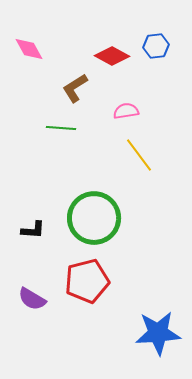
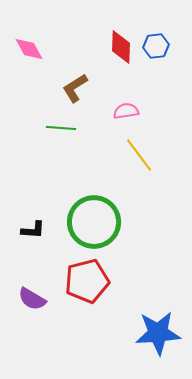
red diamond: moved 9 px right, 9 px up; rotated 64 degrees clockwise
green circle: moved 4 px down
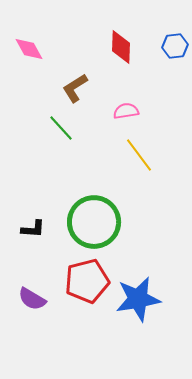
blue hexagon: moved 19 px right
green line: rotated 44 degrees clockwise
black L-shape: moved 1 px up
blue star: moved 20 px left, 34 px up; rotated 6 degrees counterclockwise
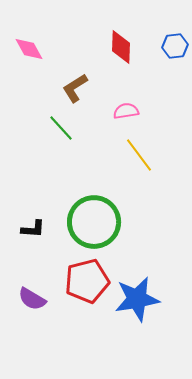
blue star: moved 1 px left
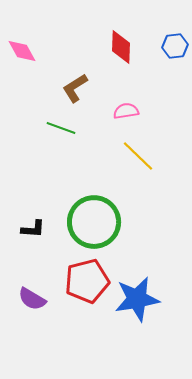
pink diamond: moved 7 px left, 2 px down
green line: rotated 28 degrees counterclockwise
yellow line: moved 1 px left, 1 px down; rotated 9 degrees counterclockwise
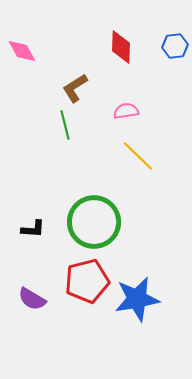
green line: moved 4 px right, 3 px up; rotated 56 degrees clockwise
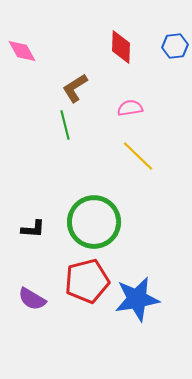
pink semicircle: moved 4 px right, 3 px up
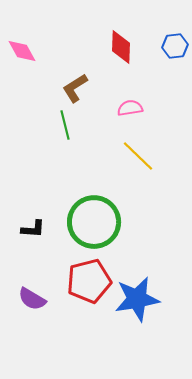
red pentagon: moved 2 px right
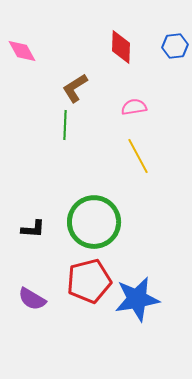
pink semicircle: moved 4 px right, 1 px up
green line: rotated 16 degrees clockwise
yellow line: rotated 18 degrees clockwise
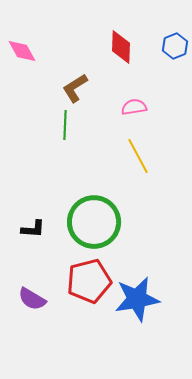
blue hexagon: rotated 15 degrees counterclockwise
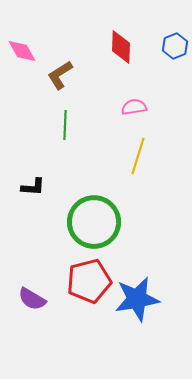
brown L-shape: moved 15 px left, 13 px up
yellow line: rotated 45 degrees clockwise
black L-shape: moved 42 px up
